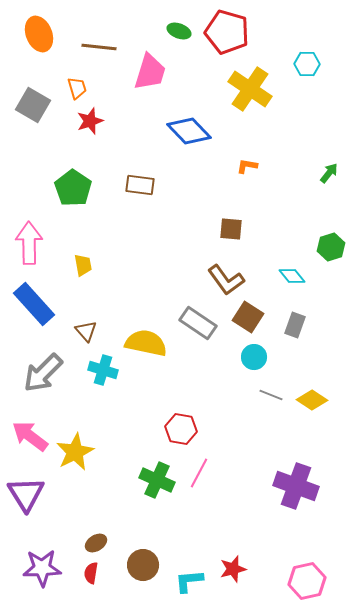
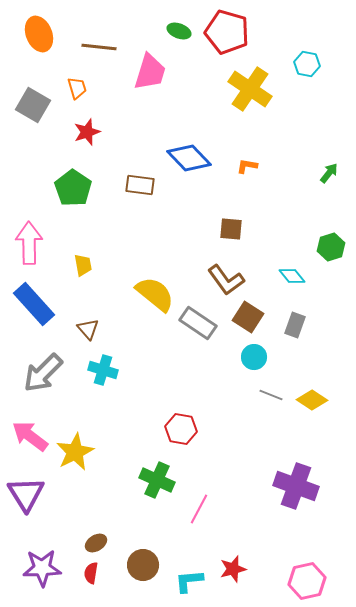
cyan hexagon at (307, 64): rotated 10 degrees clockwise
red star at (90, 121): moved 3 px left, 11 px down
blue diamond at (189, 131): moved 27 px down
brown triangle at (86, 331): moved 2 px right, 2 px up
yellow semicircle at (146, 343): moved 9 px right, 49 px up; rotated 27 degrees clockwise
pink line at (199, 473): moved 36 px down
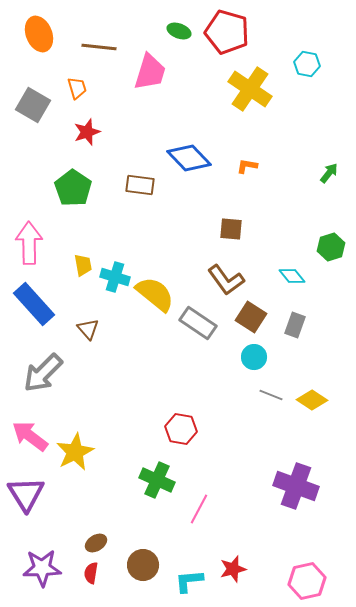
brown square at (248, 317): moved 3 px right
cyan cross at (103, 370): moved 12 px right, 93 px up
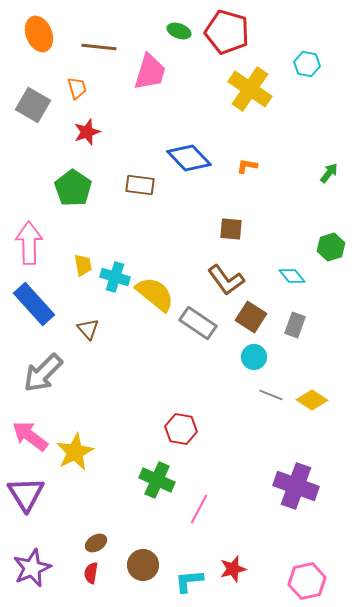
purple star at (42, 568): moved 10 px left; rotated 21 degrees counterclockwise
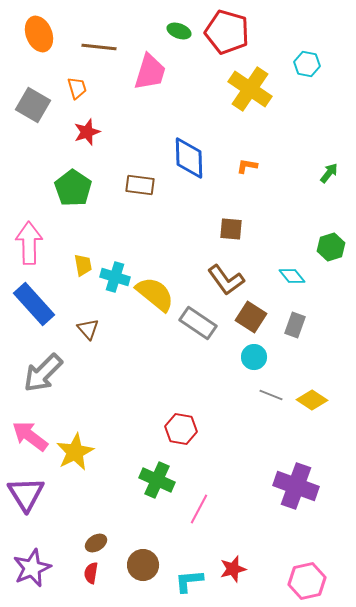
blue diamond at (189, 158): rotated 42 degrees clockwise
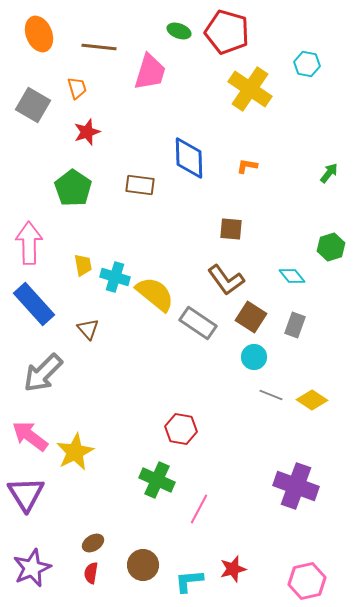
brown ellipse at (96, 543): moved 3 px left
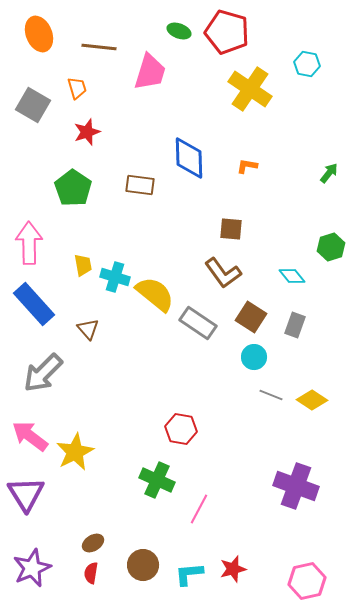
brown L-shape at (226, 280): moved 3 px left, 7 px up
cyan L-shape at (189, 581): moved 7 px up
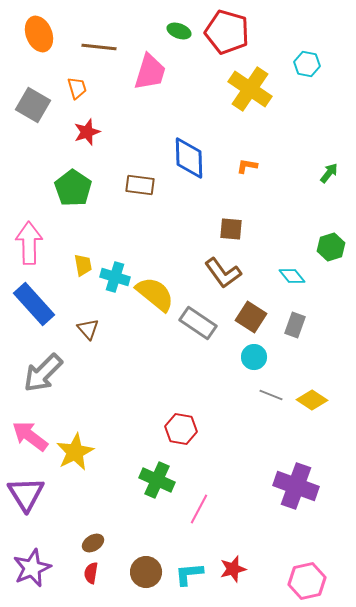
brown circle at (143, 565): moved 3 px right, 7 px down
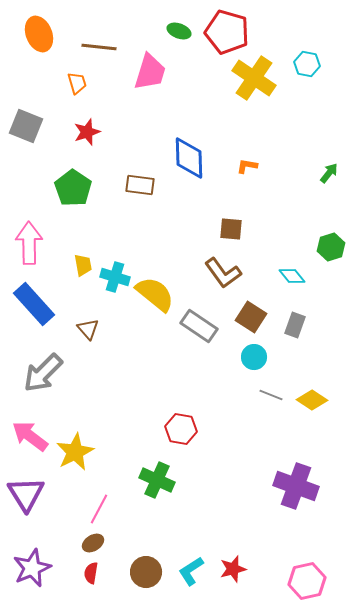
orange trapezoid at (77, 88): moved 5 px up
yellow cross at (250, 89): moved 4 px right, 11 px up
gray square at (33, 105): moved 7 px left, 21 px down; rotated 8 degrees counterclockwise
gray rectangle at (198, 323): moved 1 px right, 3 px down
pink line at (199, 509): moved 100 px left
cyan L-shape at (189, 574): moved 2 px right, 3 px up; rotated 28 degrees counterclockwise
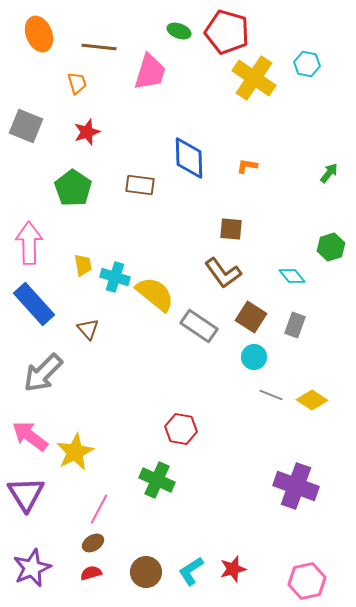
red semicircle at (91, 573): rotated 65 degrees clockwise
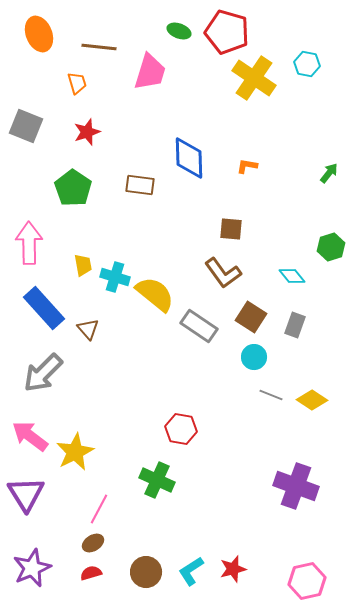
blue rectangle at (34, 304): moved 10 px right, 4 px down
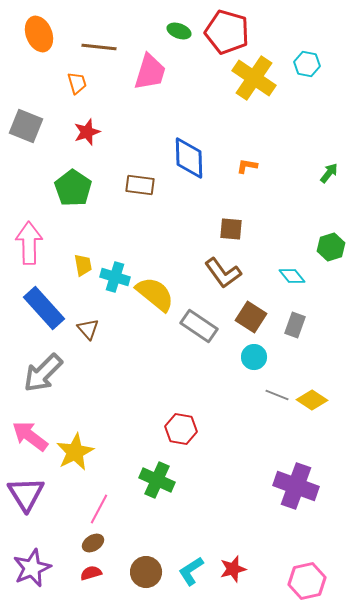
gray line at (271, 395): moved 6 px right
